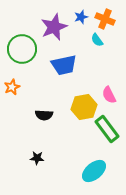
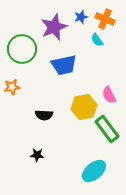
orange star: rotated 14 degrees clockwise
black star: moved 3 px up
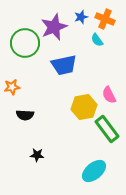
green circle: moved 3 px right, 6 px up
black semicircle: moved 19 px left
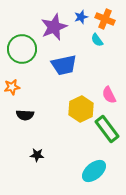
green circle: moved 3 px left, 6 px down
yellow hexagon: moved 3 px left, 2 px down; rotated 15 degrees counterclockwise
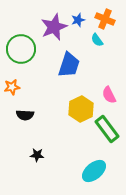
blue star: moved 3 px left, 3 px down
green circle: moved 1 px left
blue trapezoid: moved 5 px right; rotated 60 degrees counterclockwise
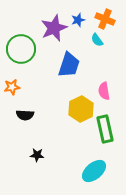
purple star: moved 1 px down
pink semicircle: moved 5 px left, 4 px up; rotated 18 degrees clockwise
green rectangle: moved 2 px left; rotated 24 degrees clockwise
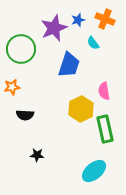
cyan semicircle: moved 4 px left, 3 px down
